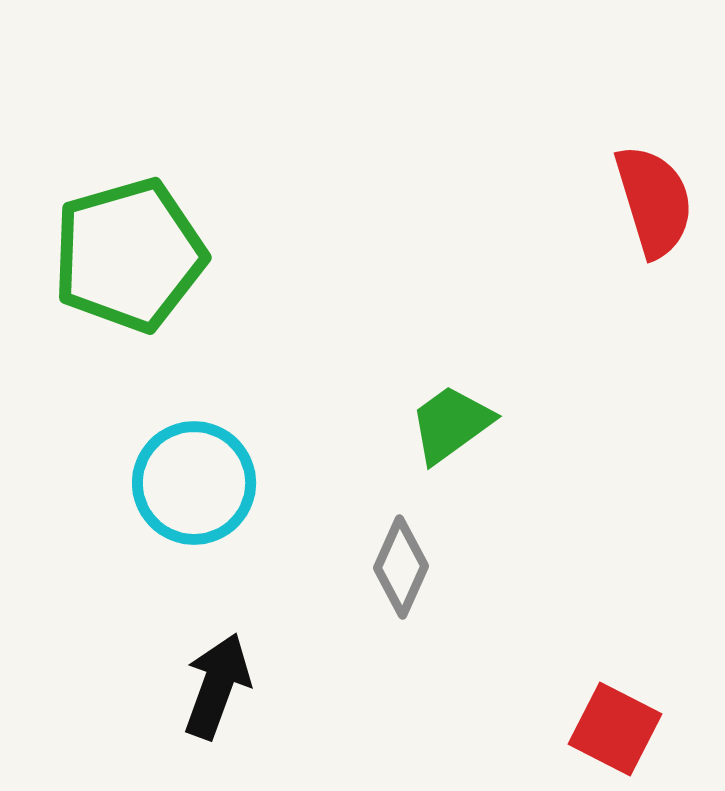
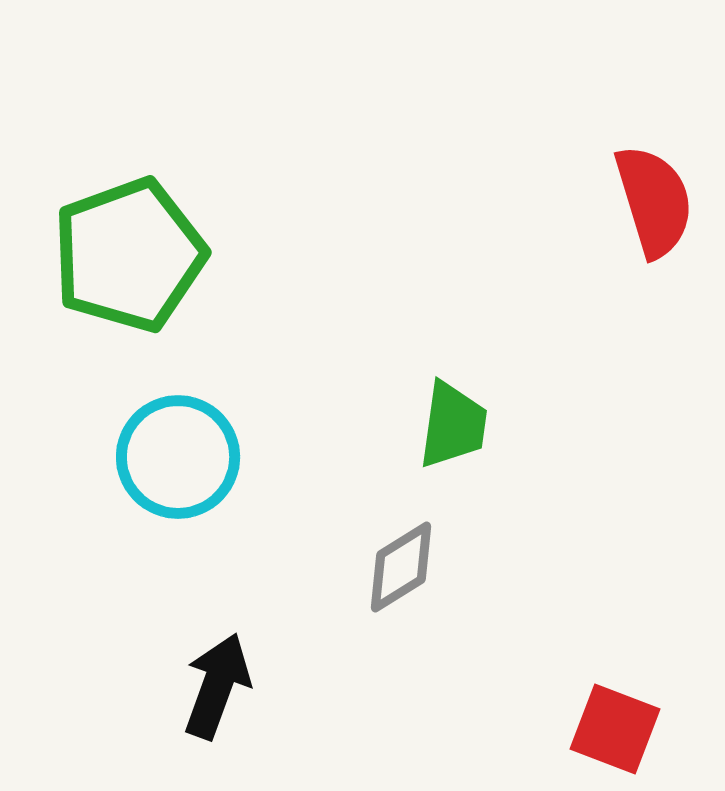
green pentagon: rotated 4 degrees counterclockwise
green trapezoid: moved 2 px right, 1 px down; rotated 134 degrees clockwise
cyan circle: moved 16 px left, 26 px up
gray diamond: rotated 34 degrees clockwise
red square: rotated 6 degrees counterclockwise
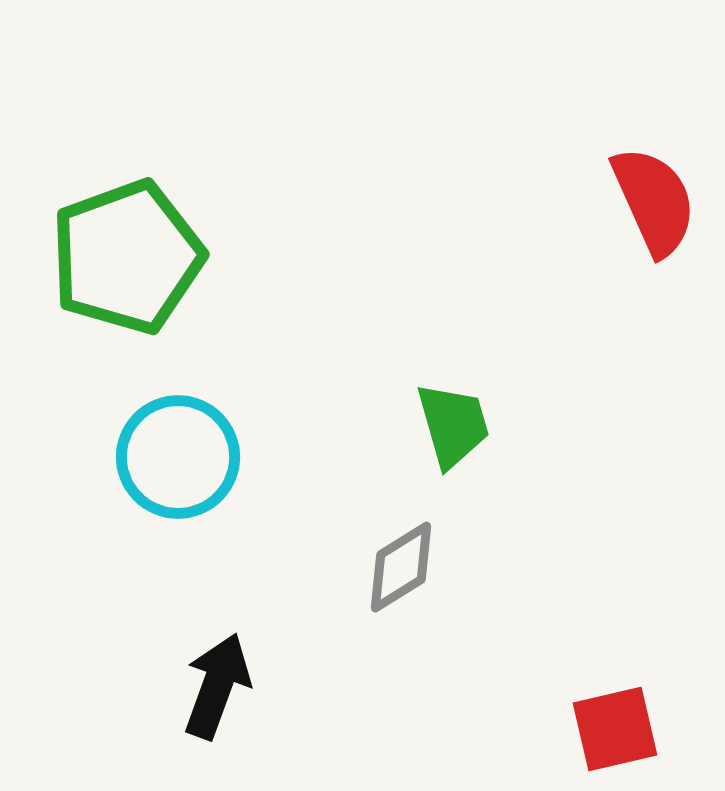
red semicircle: rotated 7 degrees counterclockwise
green pentagon: moved 2 px left, 2 px down
green trapezoid: rotated 24 degrees counterclockwise
red square: rotated 34 degrees counterclockwise
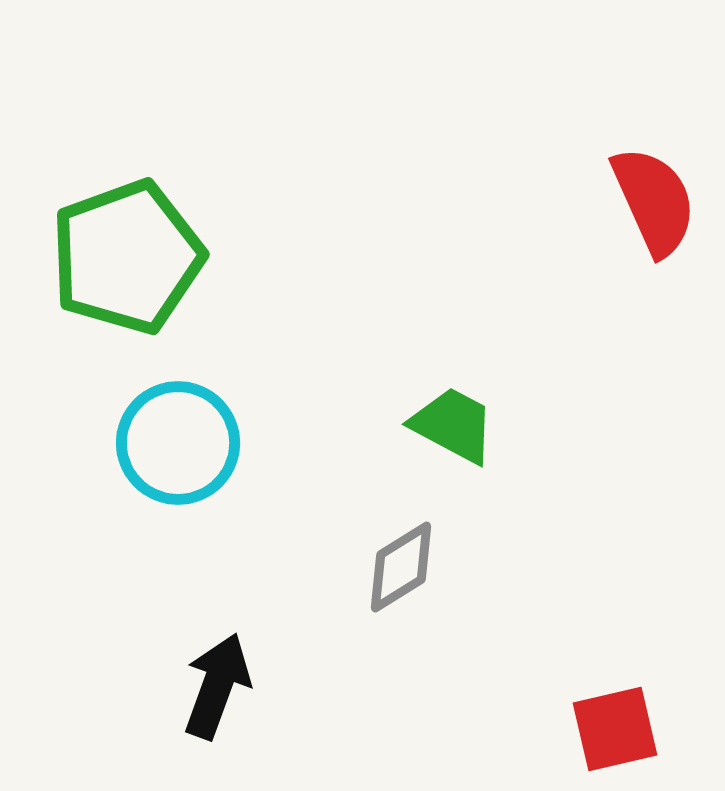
green trapezoid: rotated 46 degrees counterclockwise
cyan circle: moved 14 px up
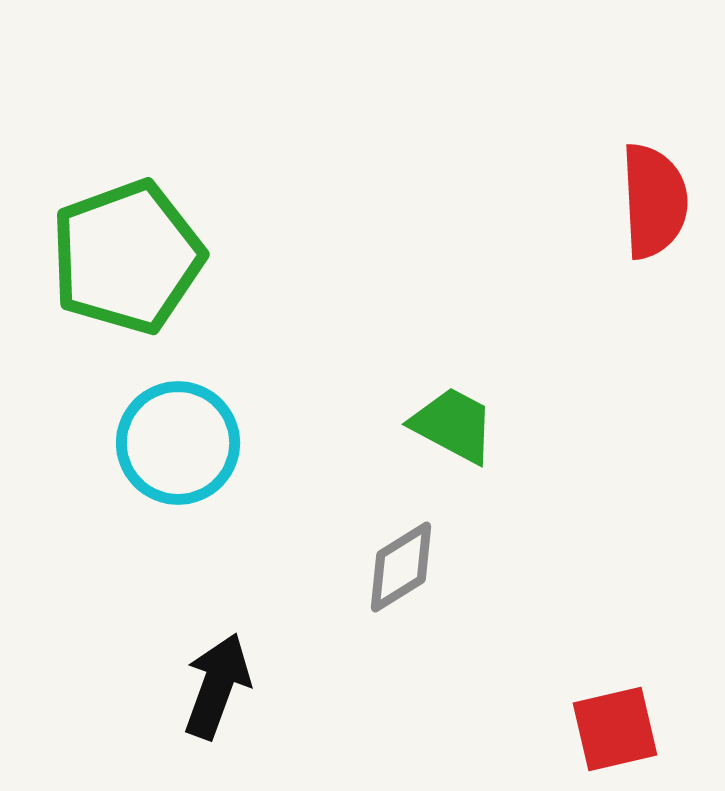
red semicircle: rotated 21 degrees clockwise
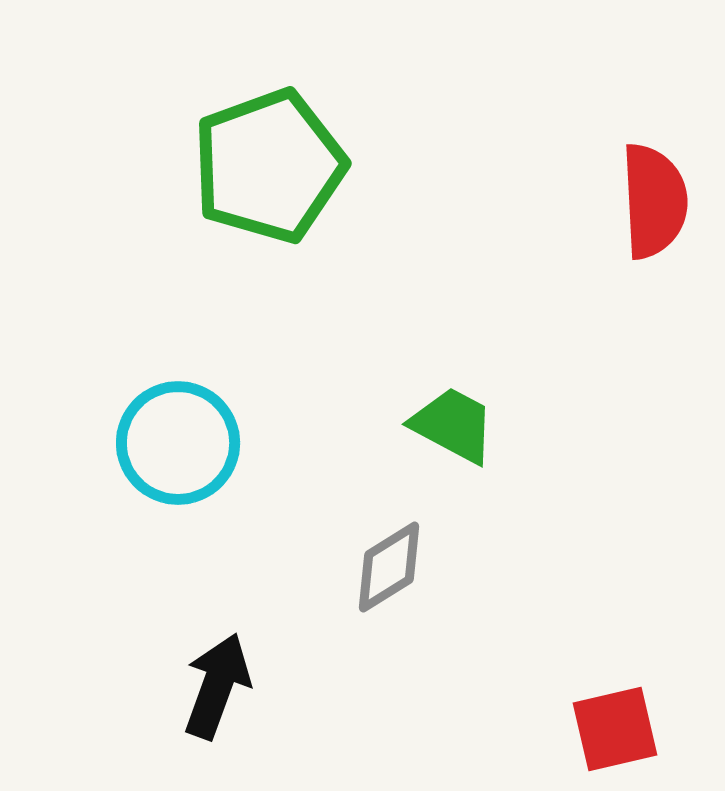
green pentagon: moved 142 px right, 91 px up
gray diamond: moved 12 px left
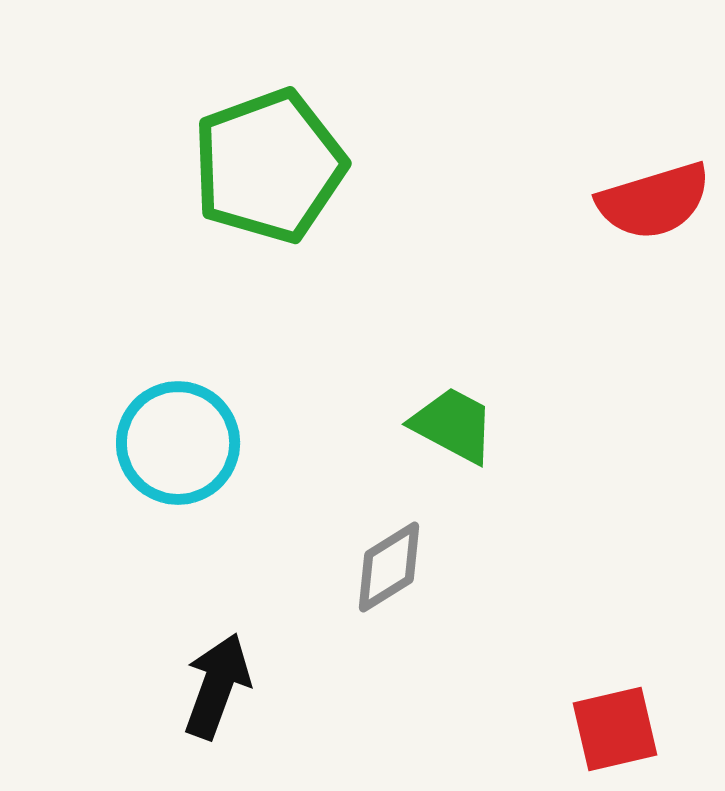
red semicircle: rotated 76 degrees clockwise
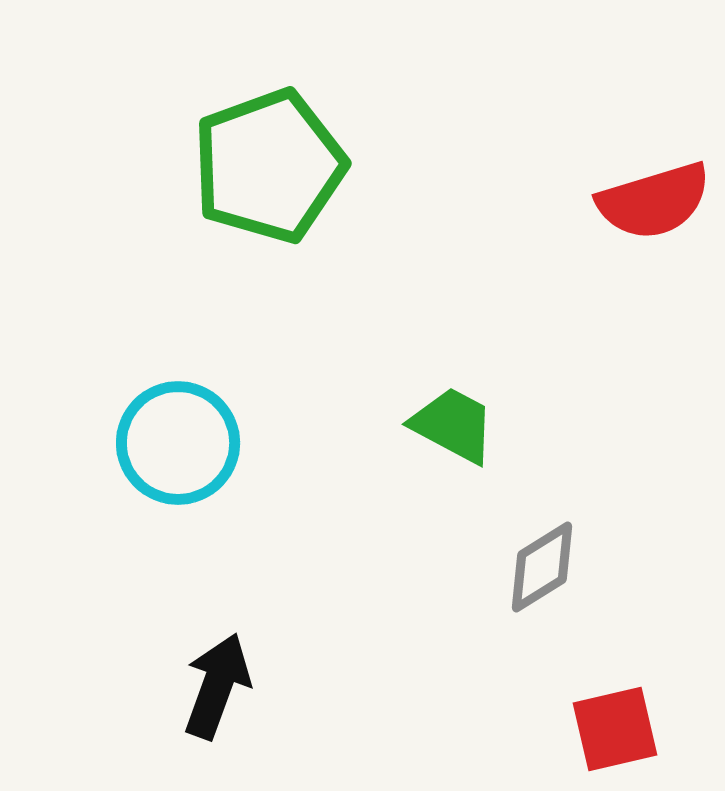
gray diamond: moved 153 px right
